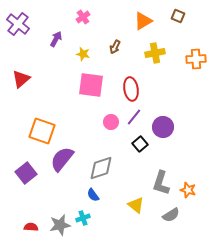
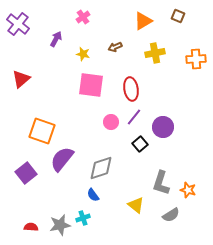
brown arrow: rotated 40 degrees clockwise
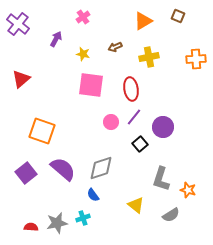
yellow cross: moved 6 px left, 4 px down
purple semicircle: moved 1 px right, 10 px down; rotated 92 degrees clockwise
gray L-shape: moved 4 px up
gray star: moved 3 px left, 2 px up
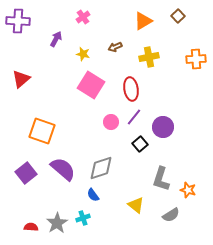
brown square: rotated 24 degrees clockwise
purple cross: moved 3 px up; rotated 35 degrees counterclockwise
pink square: rotated 24 degrees clockwise
gray star: rotated 20 degrees counterclockwise
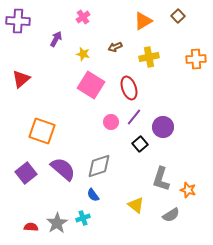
red ellipse: moved 2 px left, 1 px up; rotated 10 degrees counterclockwise
gray diamond: moved 2 px left, 2 px up
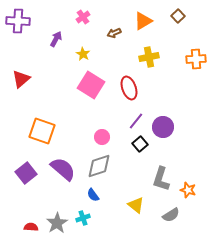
brown arrow: moved 1 px left, 14 px up
yellow star: rotated 16 degrees clockwise
purple line: moved 2 px right, 4 px down
pink circle: moved 9 px left, 15 px down
